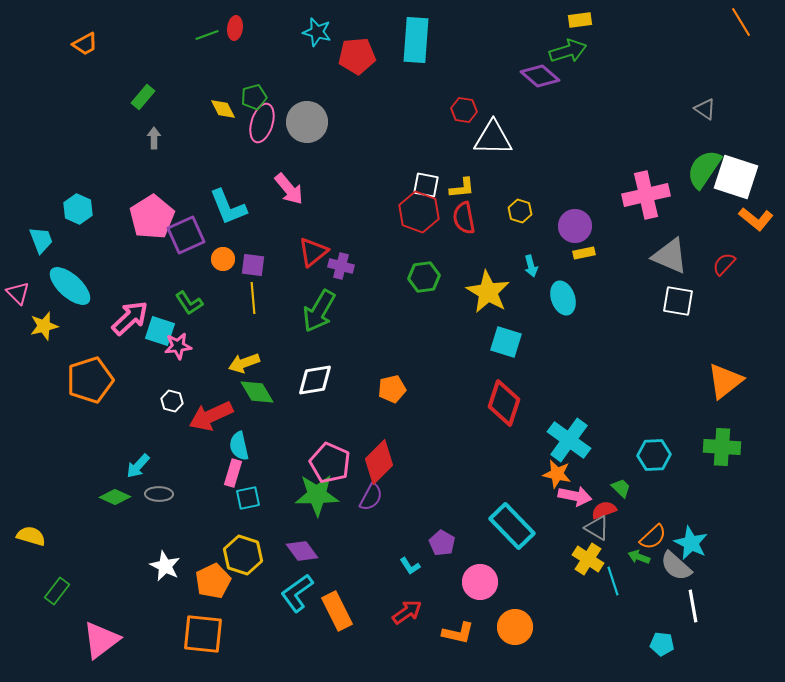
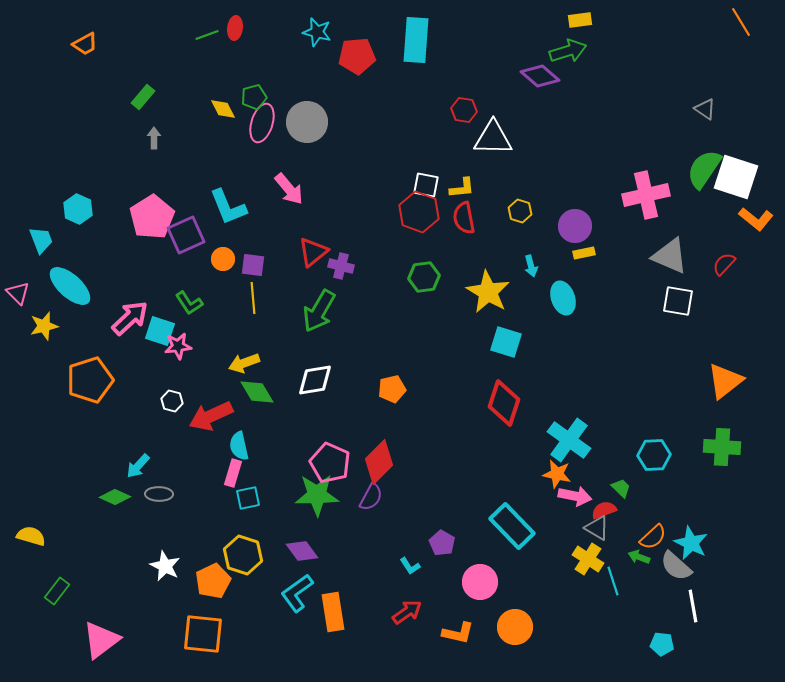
orange rectangle at (337, 611): moved 4 px left, 1 px down; rotated 18 degrees clockwise
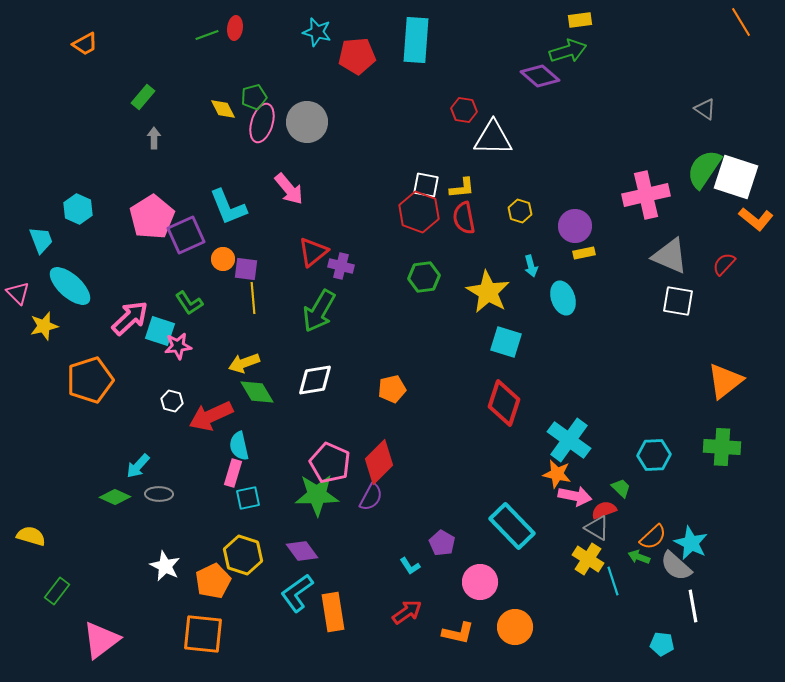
purple square at (253, 265): moved 7 px left, 4 px down
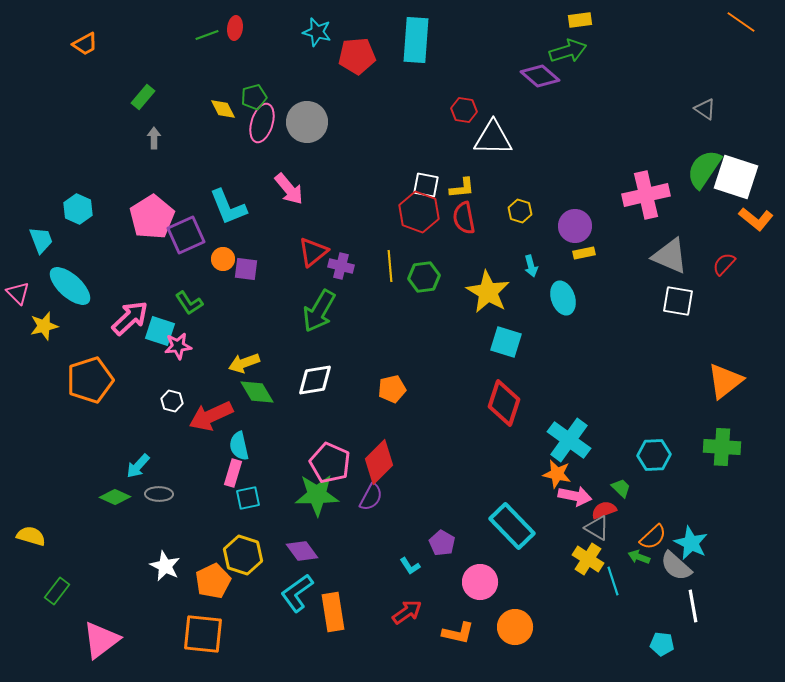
orange line at (741, 22): rotated 24 degrees counterclockwise
yellow line at (253, 298): moved 137 px right, 32 px up
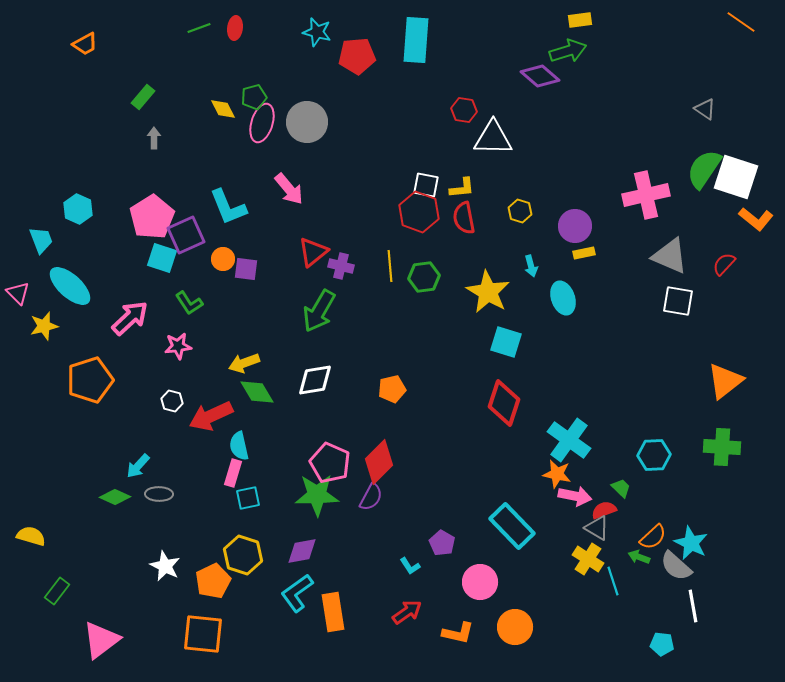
green line at (207, 35): moved 8 px left, 7 px up
cyan square at (160, 331): moved 2 px right, 73 px up
purple diamond at (302, 551): rotated 64 degrees counterclockwise
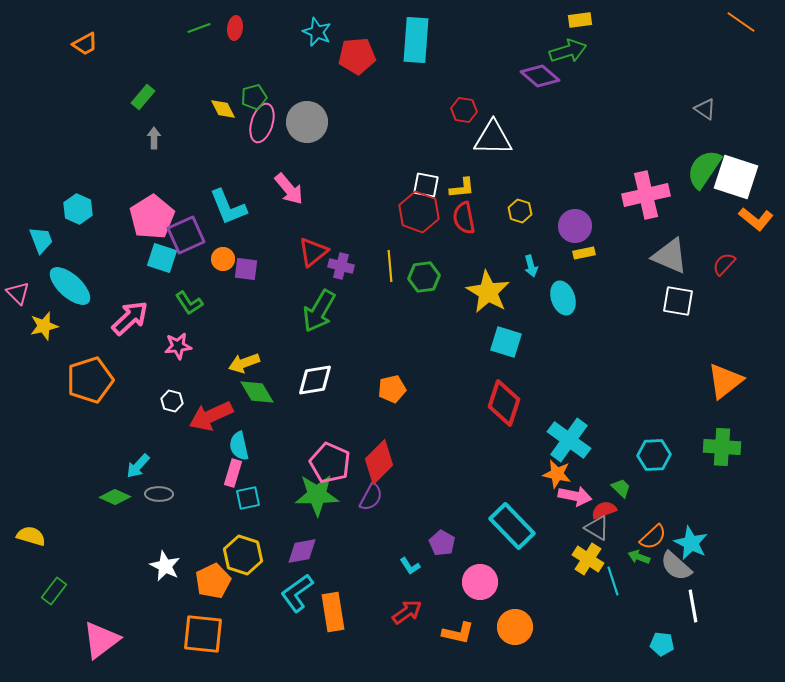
cyan star at (317, 32): rotated 8 degrees clockwise
green rectangle at (57, 591): moved 3 px left
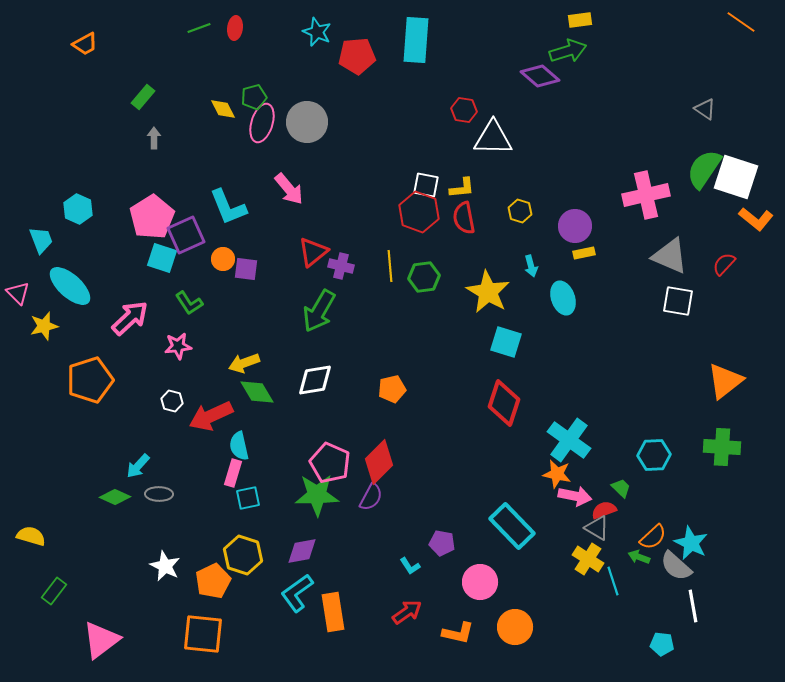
purple pentagon at (442, 543): rotated 20 degrees counterclockwise
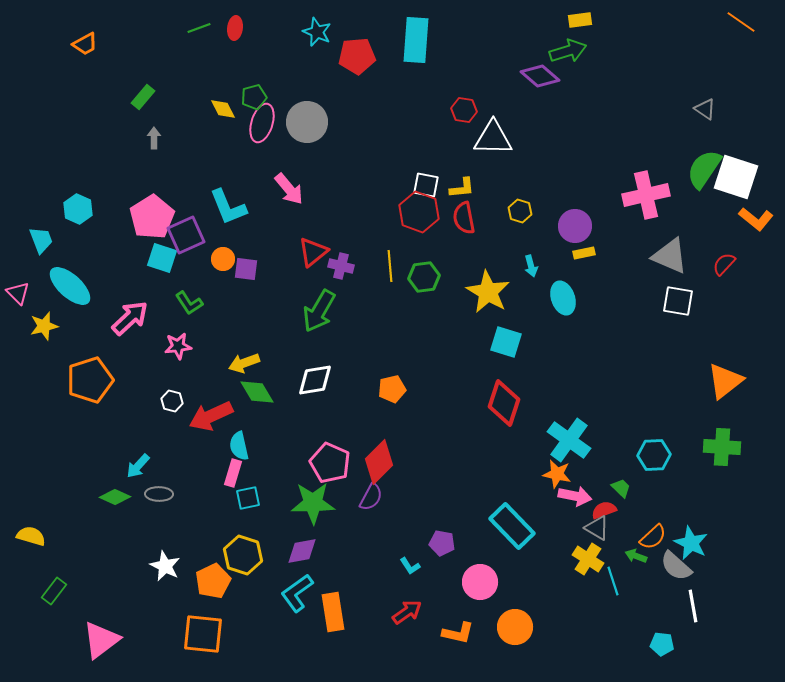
green star at (317, 495): moved 4 px left, 8 px down
green arrow at (639, 557): moved 3 px left, 1 px up
